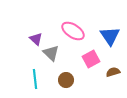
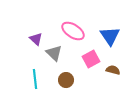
gray triangle: moved 3 px right
brown semicircle: moved 2 px up; rotated 32 degrees clockwise
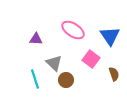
pink ellipse: moved 1 px up
purple triangle: rotated 40 degrees counterclockwise
gray triangle: moved 10 px down
pink square: rotated 24 degrees counterclockwise
brown semicircle: moved 1 px right, 4 px down; rotated 56 degrees clockwise
cyan line: rotated 12 degrees counterclockwise
